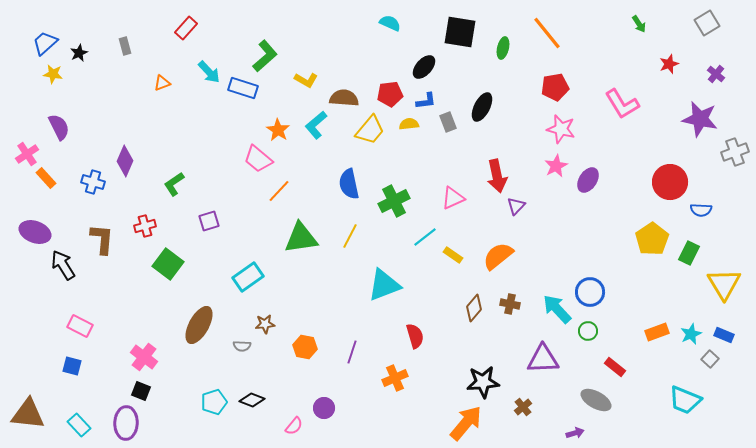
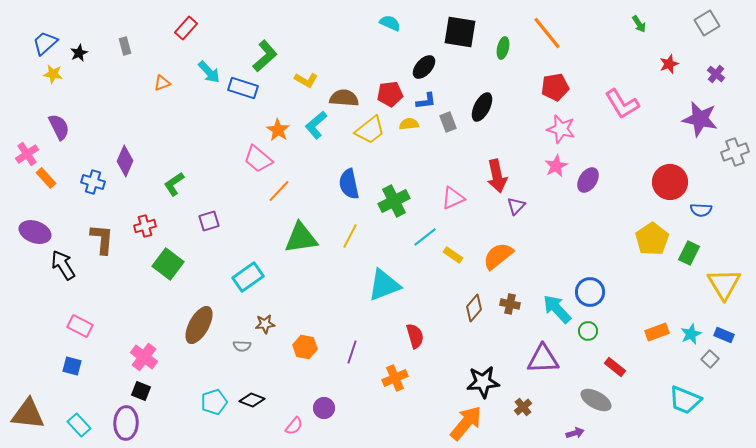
yellow trapezoid at (370, 130): rotated 12 degrees clockwise
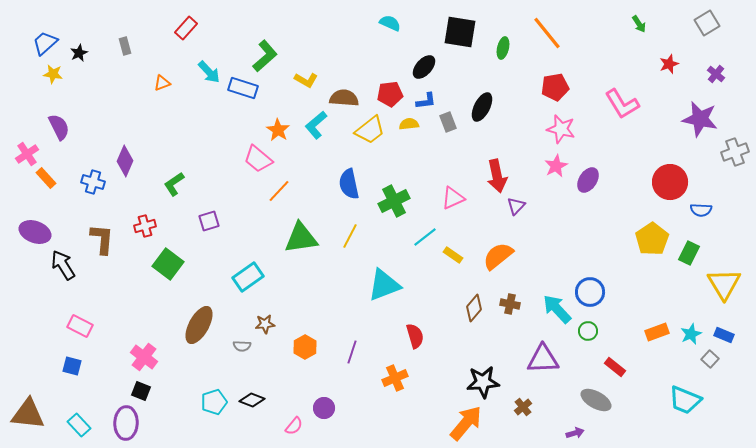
orange hexagon at (305, 347): rotated 20 degrees clockwise
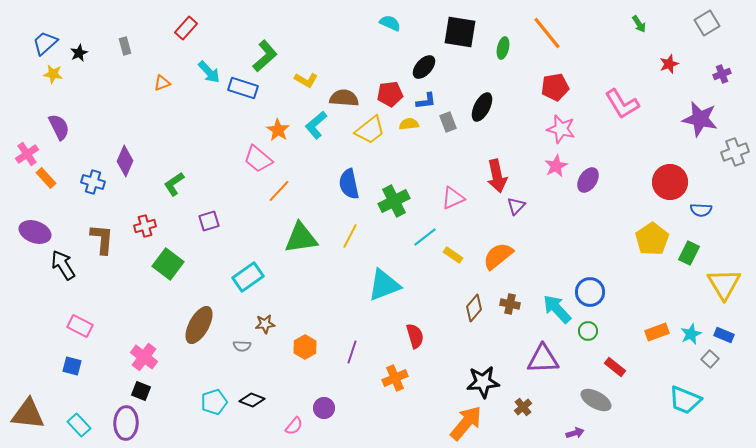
purple cross at (716, 74): moved 6 px right; rotated 30 degrees clockwise
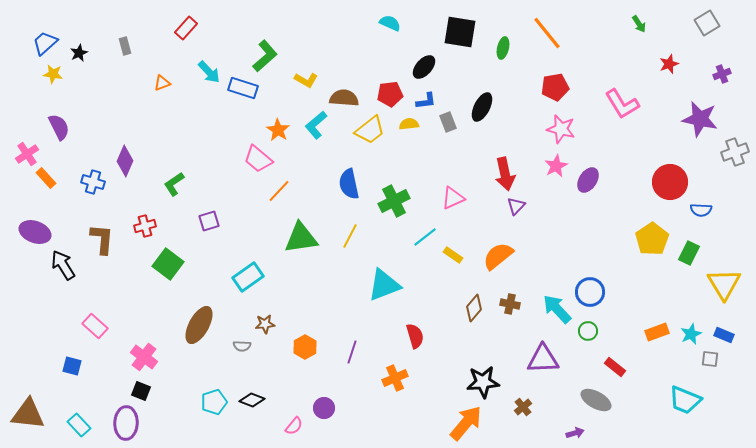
red arrow at (497, 176): moved 8 px right, 2 px up
pink rectangle at (80, 326): moved 15 px right; rotated 15 degrees clockwise
gray square at (710, 359): rotated 36 degrees counterclockwise
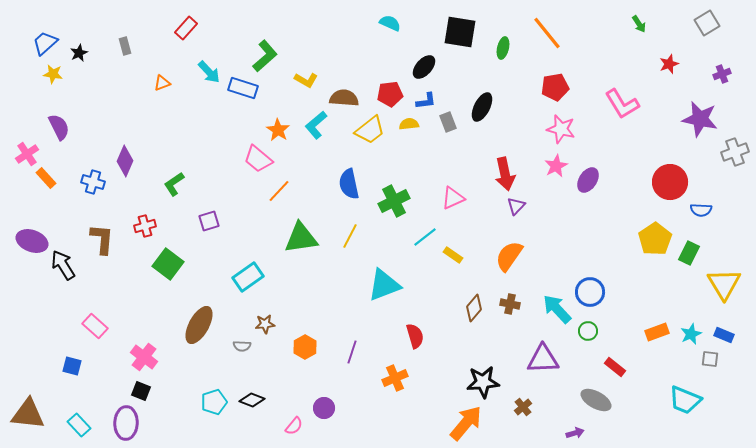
purple ellipse at (35, 232): moved 3 px left, 9 px down
yellow pentagon at (652, 239): moved 3 px right
orange semicircle at (498, 256): moved 11 px right; rotated 16 degrees counterclockwise
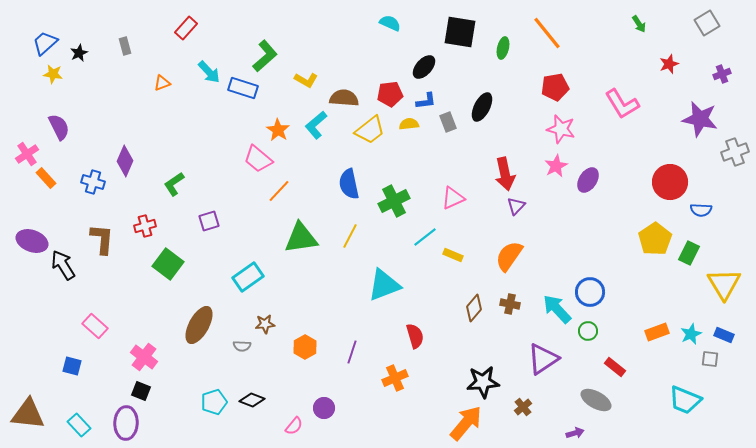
yellow rectangle at (453, 255): rotated 12 degrees counterclockwise
purple triangle at (543, 359): rotated 32 degrees counterclockwise
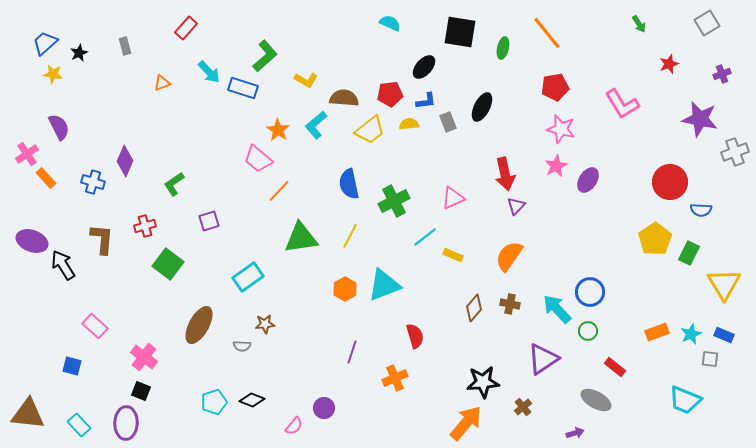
orange hexagon at (305, 347): moved 40 px right, 58 px up
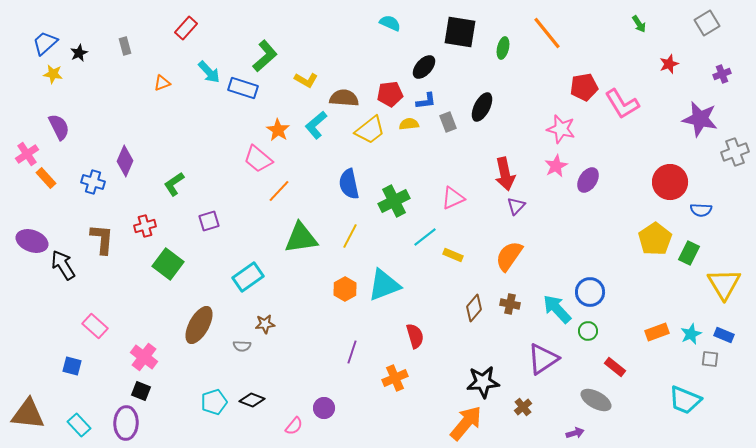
red pentagon at (555, 87): moved 29 px right
